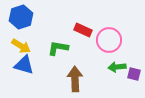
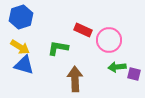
yellow arrow: moved 1 px left, 1 px down
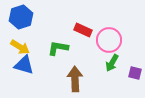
green arrow: moved 5 px left, 4 px up; rotated 54 degrees counterclockwise
purple square: moved 1 px right, 1 px up
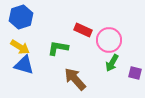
brown arrow: rotated 40 degrees counterclockwise
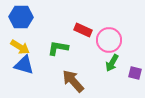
blue hexagon: rotated 20 degrees clockwise
brown arrow: moved 2 px left, 2 px down
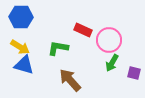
purple square: moved 1 px left
brown arrow: moved 3 px left, 1 px up
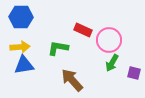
yellow arrow: rotated 36 degrees counterclockwise
blue triangle: rotated 25 degrees counterclockwise
brown arrow: moved 2 px right
